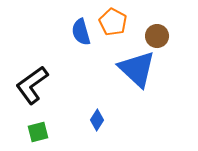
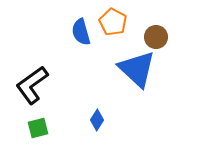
brown circle: moved 1 px left, 1 px down
green square: moved 4 px up
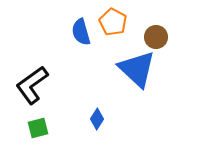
blue diamond: moved 1 px up
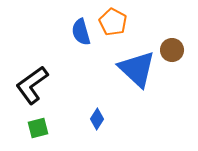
brown circle: moved 16 px right, 13 px down
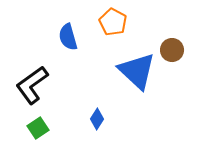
blue semicircle: moved 13 px left, 5 px down
blue triangle: moved 2 px down
green square: rotated 20 degrees counterclockwise
